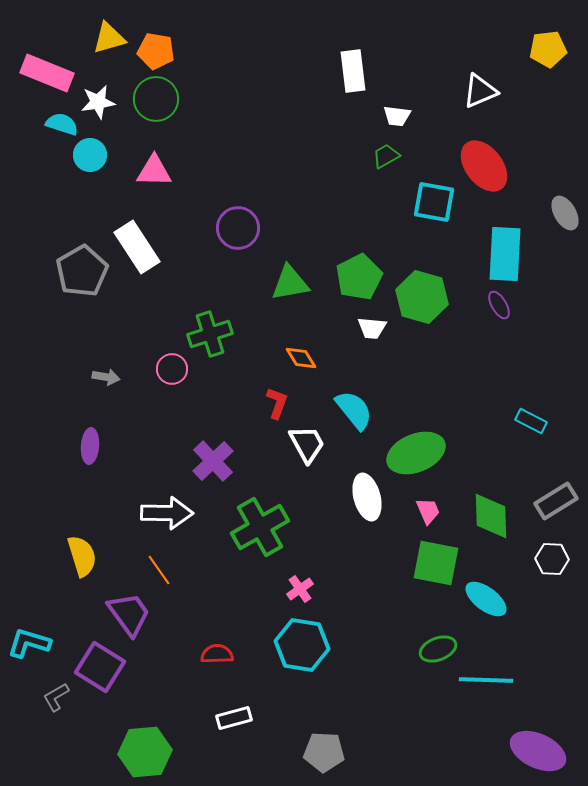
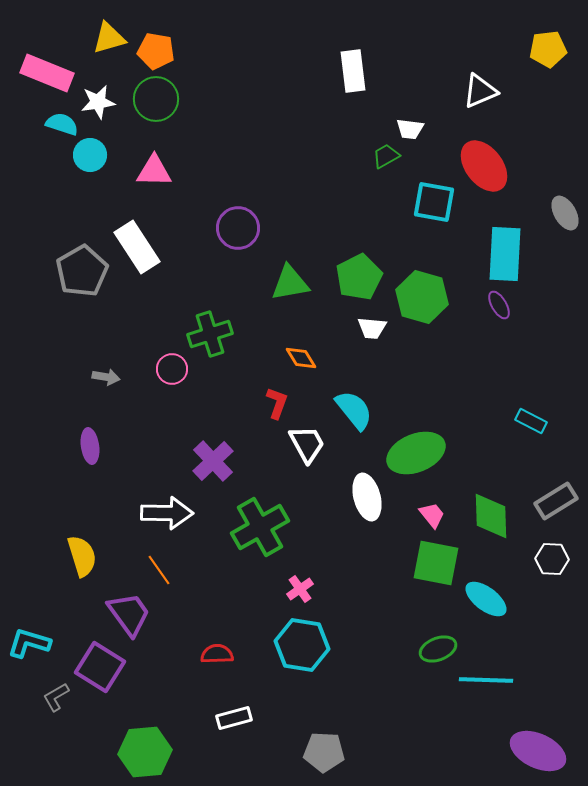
white trapezoid at (397, 116): moved 13 px right, 13 px down
purple ellipse at (90, 446): rotated 12 degrees counterclockwise
pink trapezoid at (428, 511): moved 4 px right, 4 px down; rotated 16 degrees counterclockwise
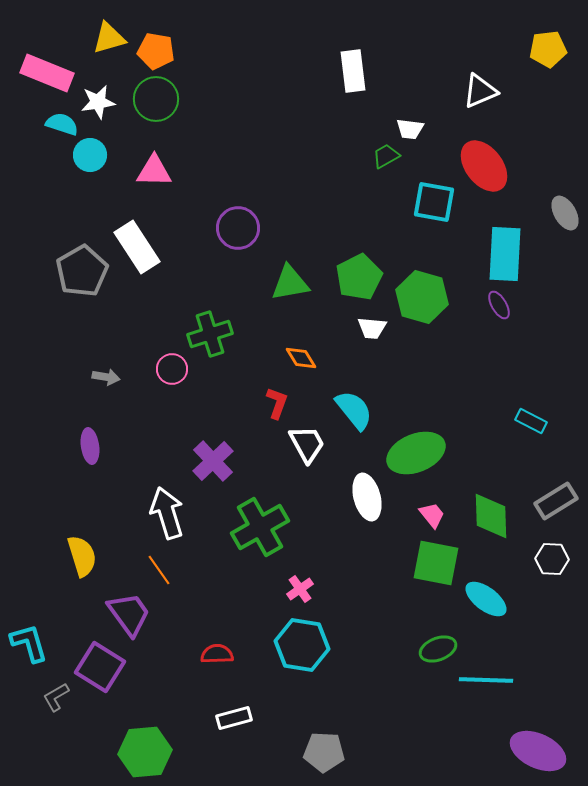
white arrow at (167, 513): rotated 108 degrees counterclockwise
cyan L-shape at (29, 643): rotated 57 degrees clockwise
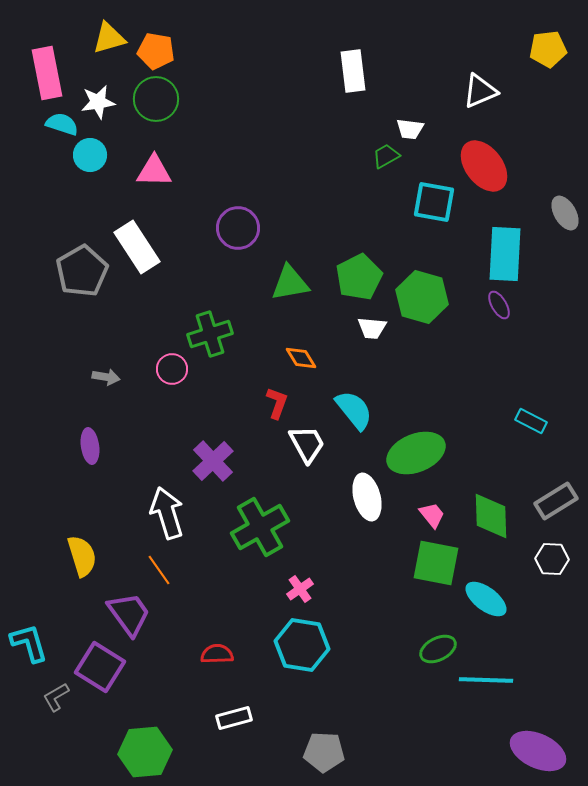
pink rectangle at (47, 73): rotated 57 degrees clockwise
green ellipse at (438, 649): rotated 6 degrees counterclockwise
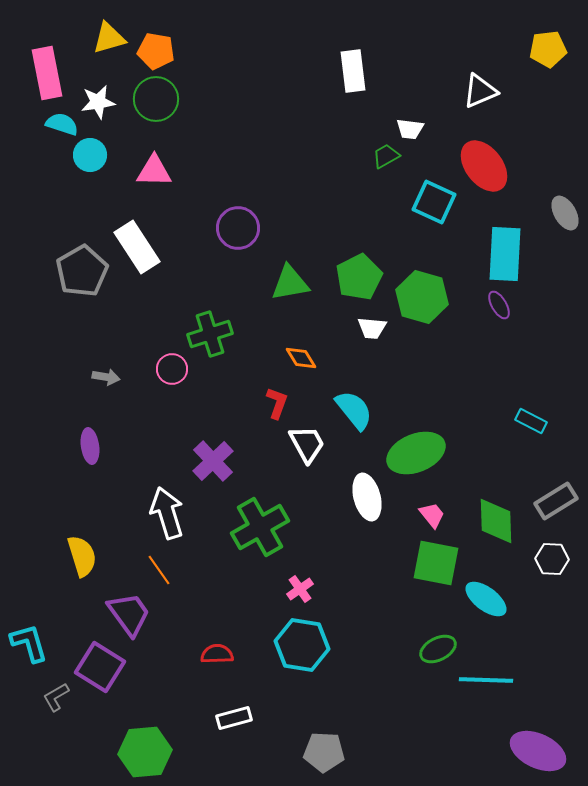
cyan square at (434, 202): rotated 15 degrees clockwise
green diamond at (491, 516): moved 5 px right, 5 px down
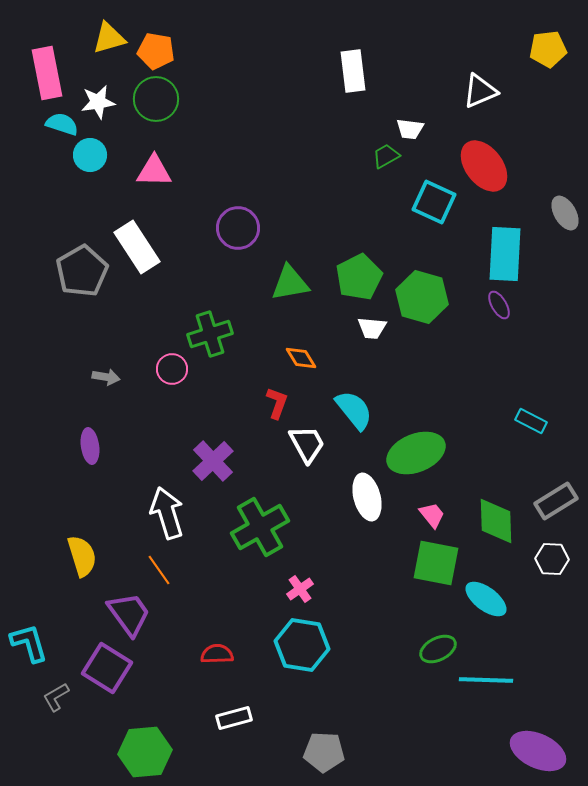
purple square at (100, 667): moved 7 px right, 1 px down
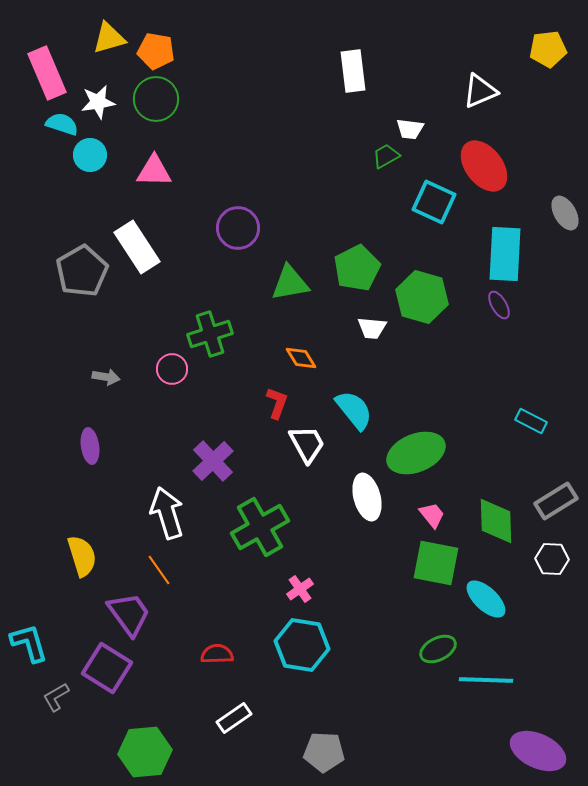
pink rectangle at (47, 73): rotated 12 degrees counterclockwise
green pentagon at (359, 277): moved 2 px left, 9 px up
cyan ellipse at (486, 599): rotated 6 degrees clockwise
white rectangle at (234, 718): rotated 20 degrees counterclockwise
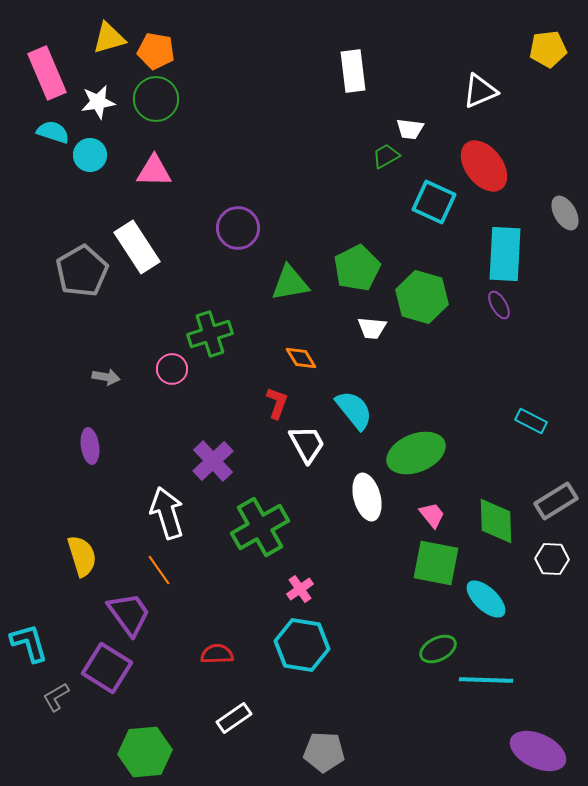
cyan semicircle at (62, 124): moved 9 px left, 8 px down
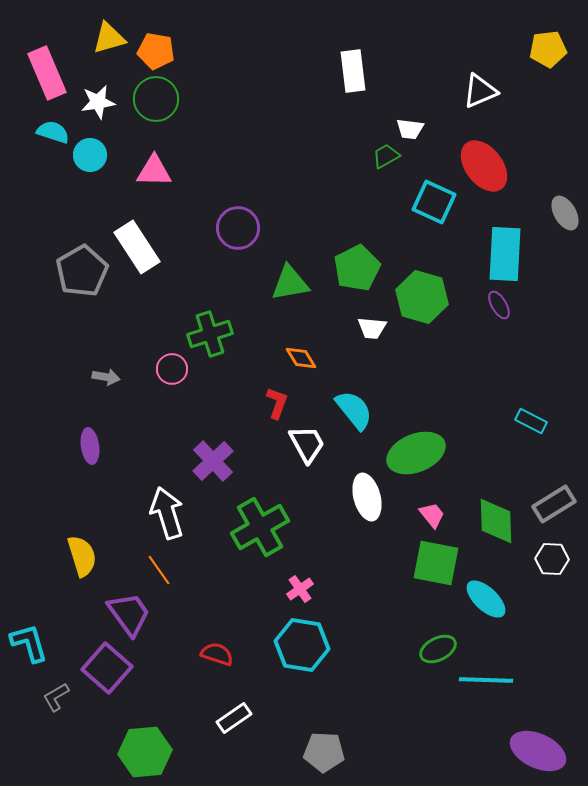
gray rectangle at (556, 501): moved 2 px left, 3 px down
red semicircle at (217, 654): rotated 20 degrees clockwise
purple square at (107, 668): rotated 9 degrees clockwise
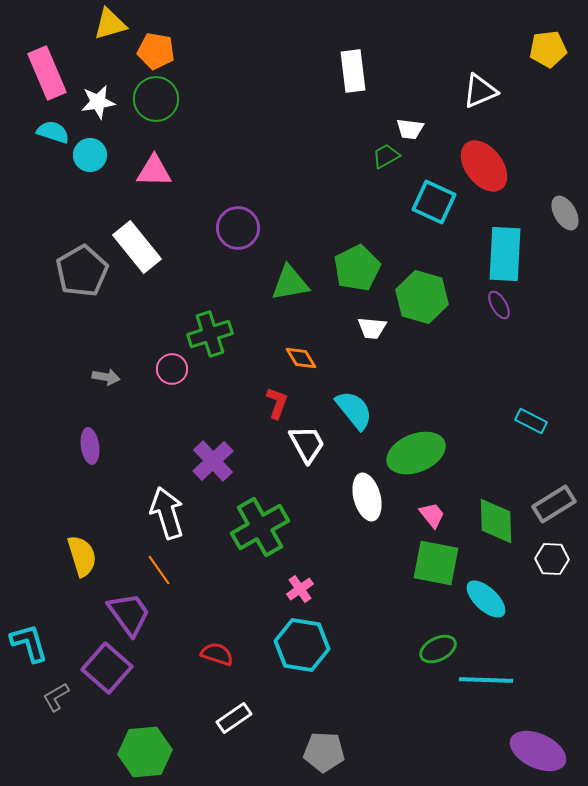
yellow triangle at (109, 38): moved 1 px right, 14 px up
white rectangle at (137, 247): rotated 6 degrees counterclockwise
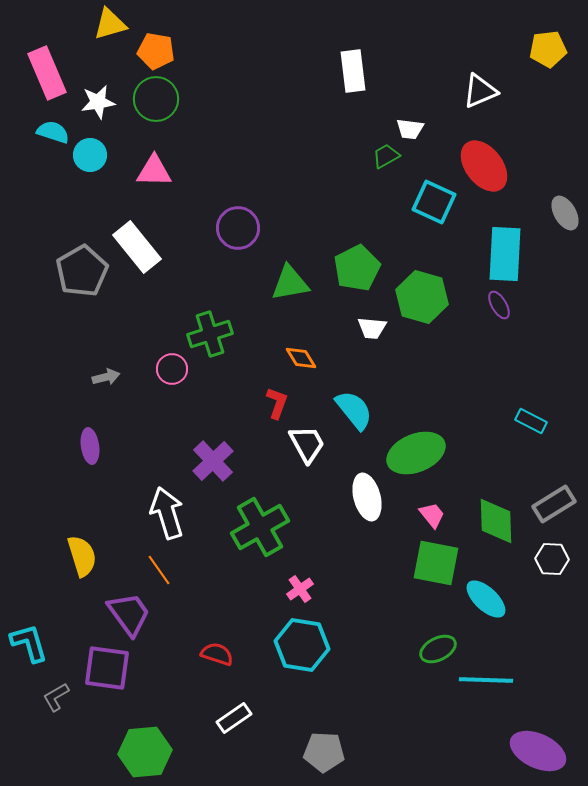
gray arrow at (106, 377): rotated 24 degrees counterclockwise
purple square at (107, 668): rotated 33 degrees counterclockwise
